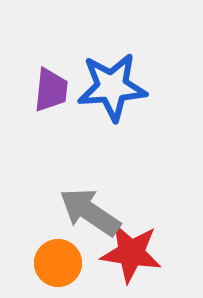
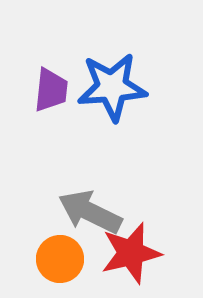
gray arrow: rotated 8 degrees counterclockwise
red star: rotated 22 degrees counterclockwise
orange circle: moved 2 px right, 4 px up
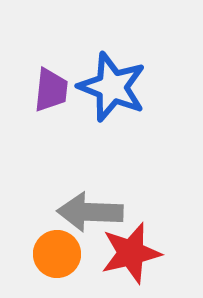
blue star: rotated 26 degrees clockwise
gray arrow: rotated 24 degrees counterclockwise
orange circle: moved 3 px left, 5 px up
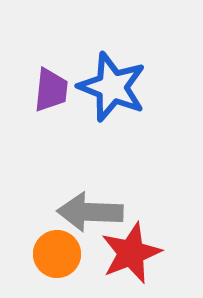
red star: rotated 8 degrees counterclockwise
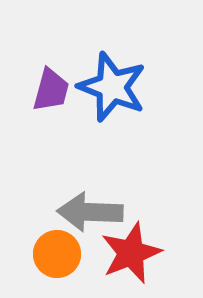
purple trapezoid: rotated 9 degrees clockwise
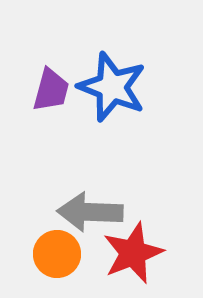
red star: moved 2 px right
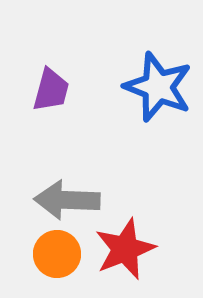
blue star: moved 46 px right
gray arrow: moved 23 px left, 12 px up
red star: moved 8 px left, 4 px up
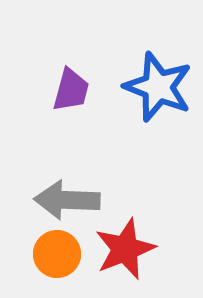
purple trapezoid: moved 20 px right
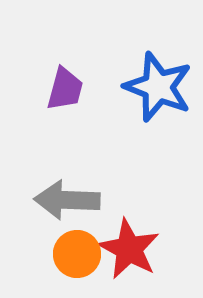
purple trapezoid: moved 6 px left, 1 px up
red star: moved 4 px right; rotated 22 degrees counterclockwise
orange circle: moved 20 px right
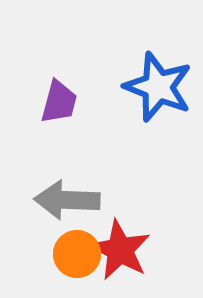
purple trapezoid: moved 6 px left, 13 px down
red star: moved 9 px left, 1 px down
